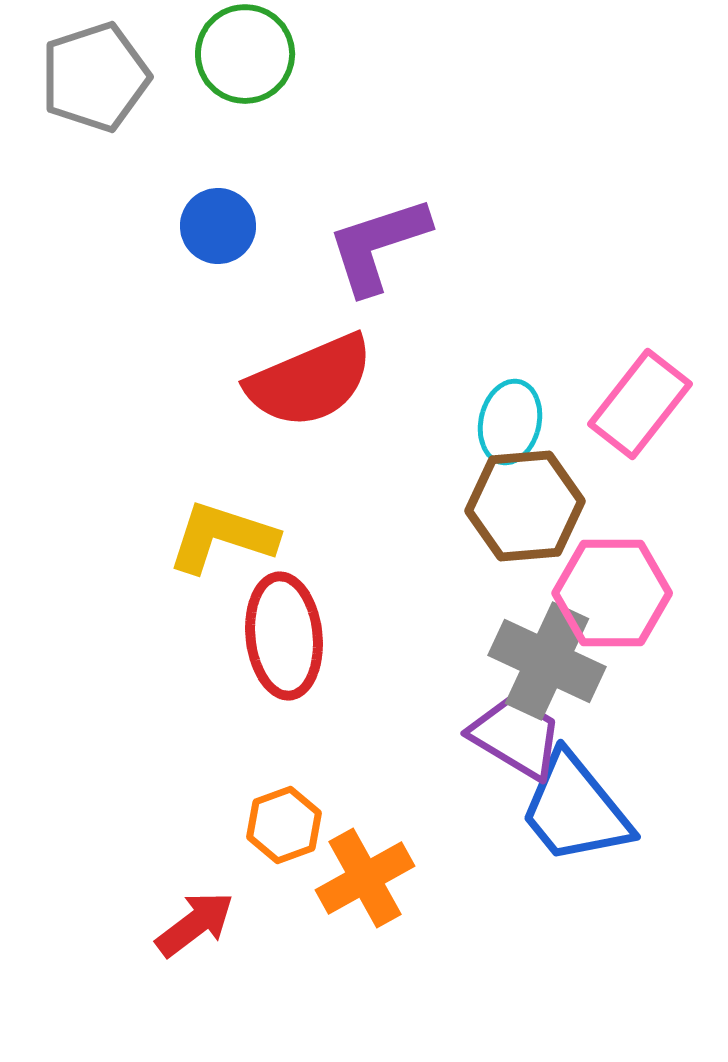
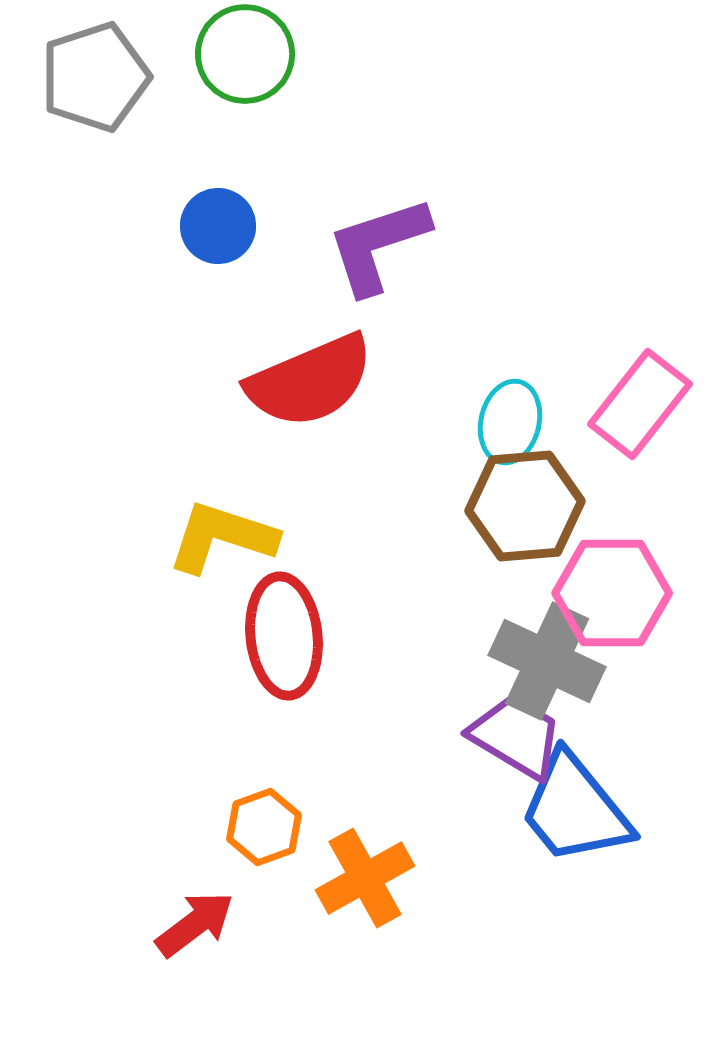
orange hexagon: moved 20 px left, 2 px down
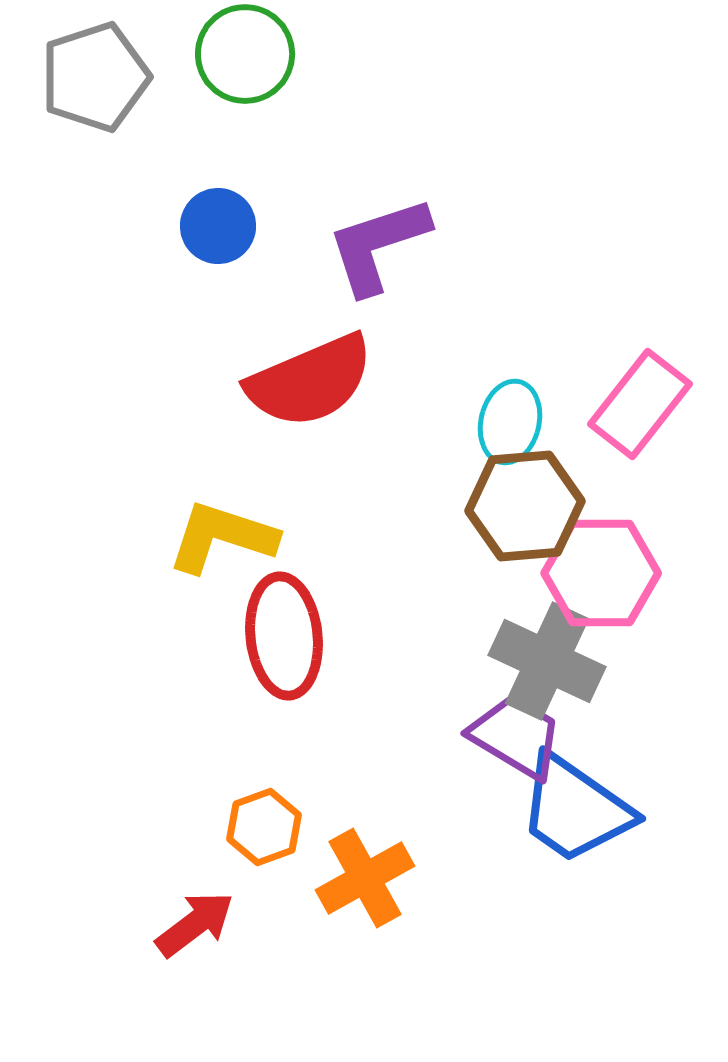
pink hexagon: moved 11 px left, 20 px up
blue trapezoid: rotated 16 degrees counterclockwise
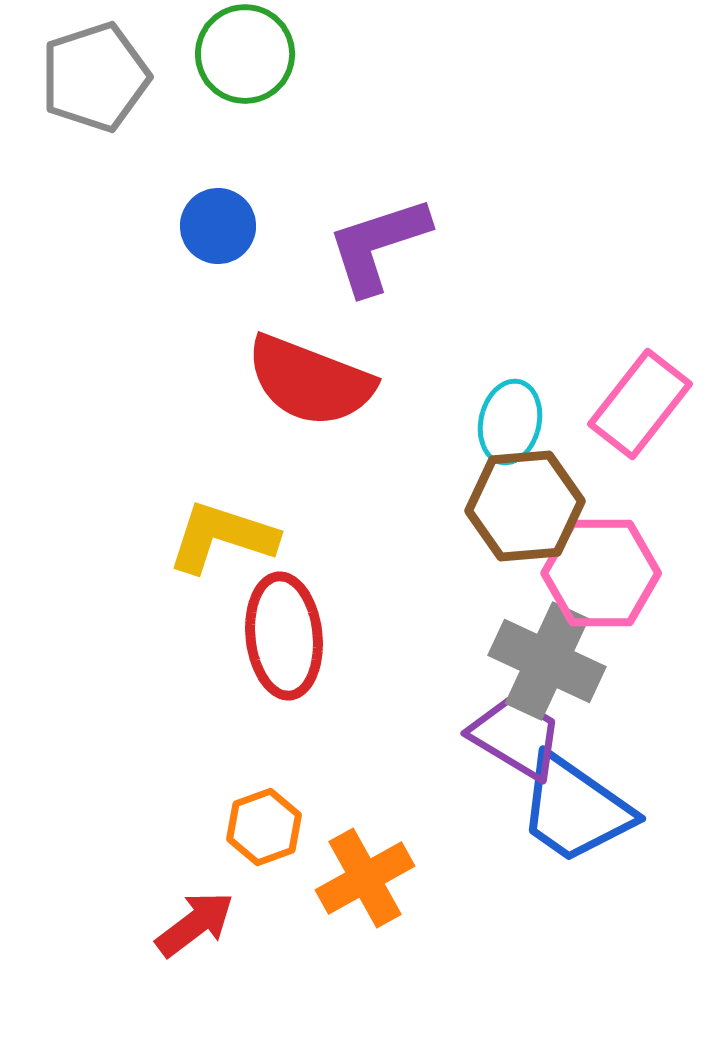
red semicircle: rotated 44 degrees clockwise
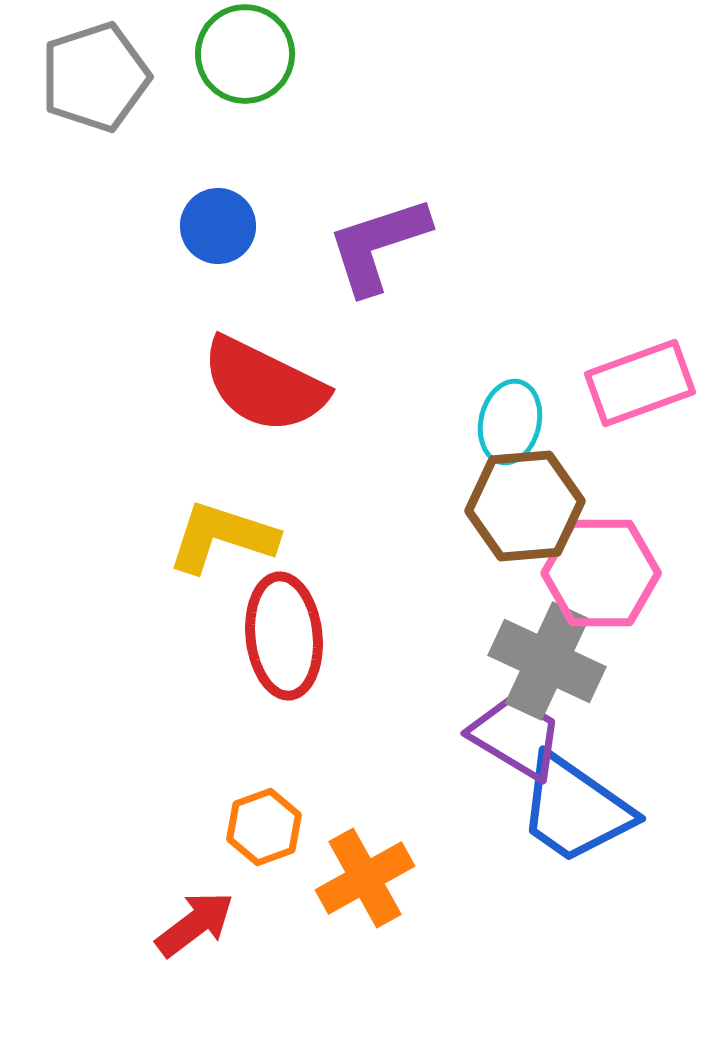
red semicircle: moved 46 px left, 4 px down; rotated 5 degrees clockwise
pink rectangle: moved 21 px up; rotated 32 degrees clockwise
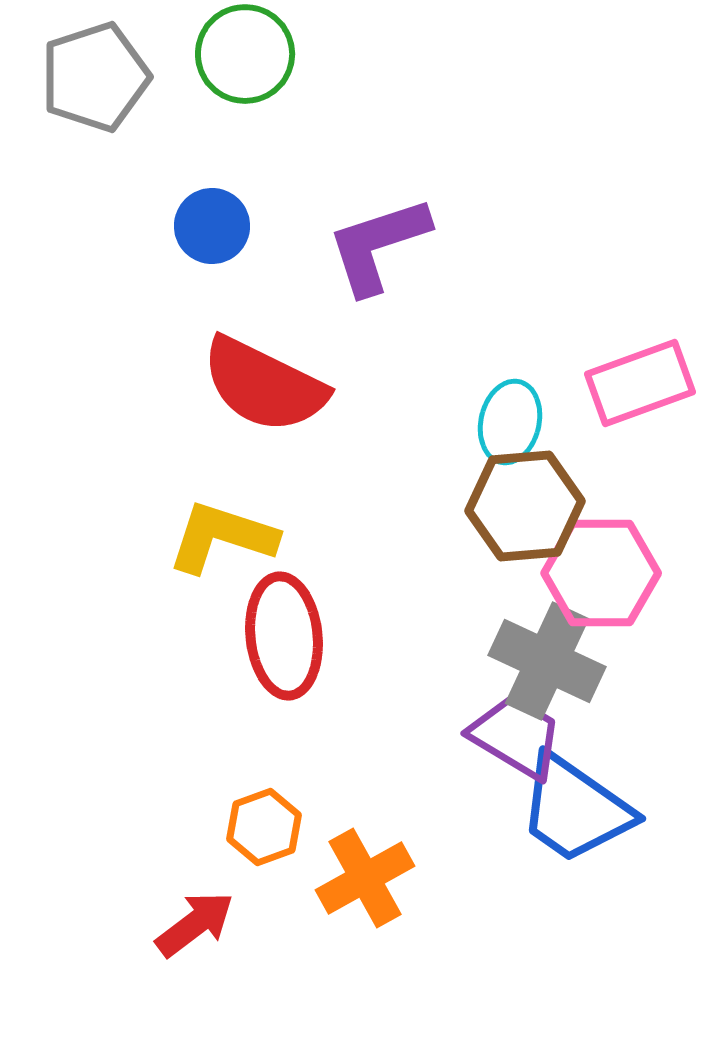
blue circle: moved 6 px left
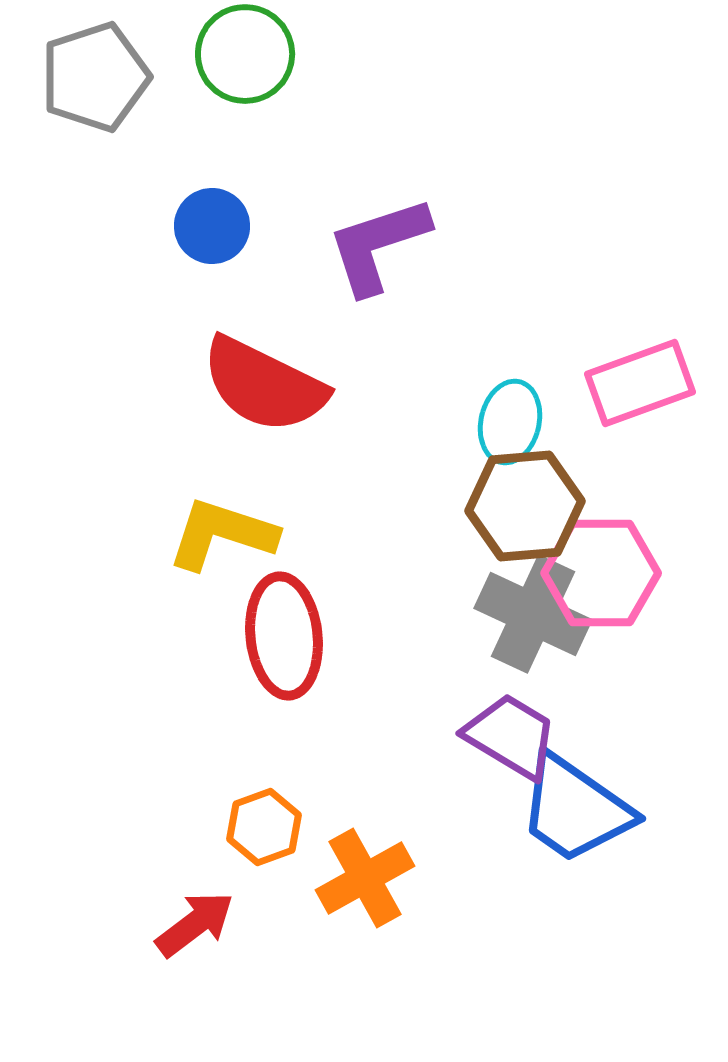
yellow L-shape: moved 3 px up
gray cross: moved 14 px left, 47 px up
purple trapezoid: moved 5 px left
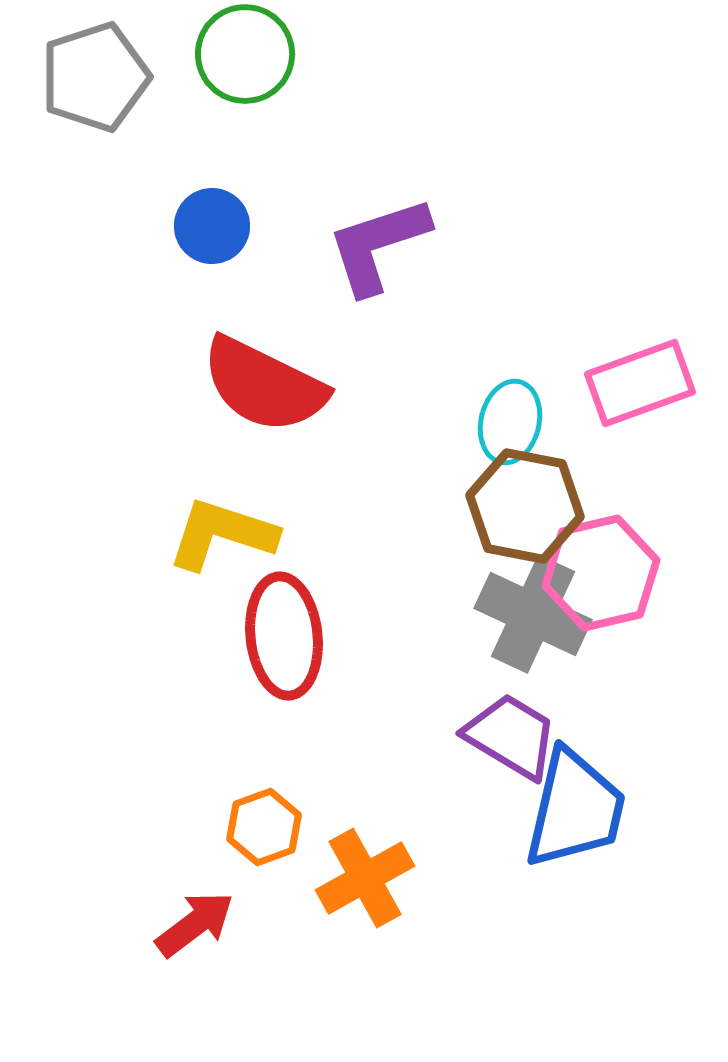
brown hexagon: rotated 16 degrees clockwise
pink hexagon: rotated 13 degrees counterclockwise
blue trapezoid: rotated 112 degrees counterclockwise
